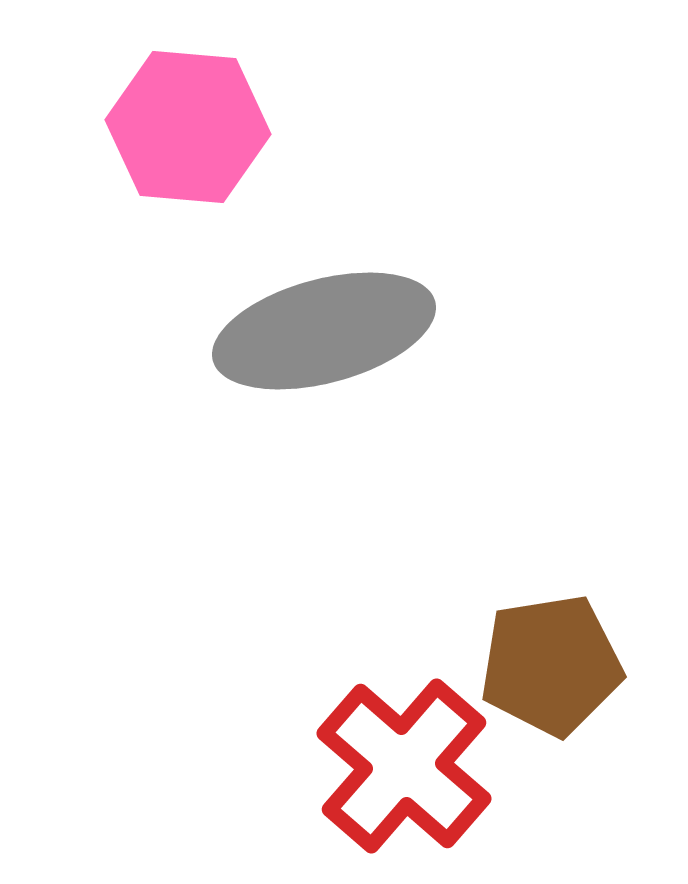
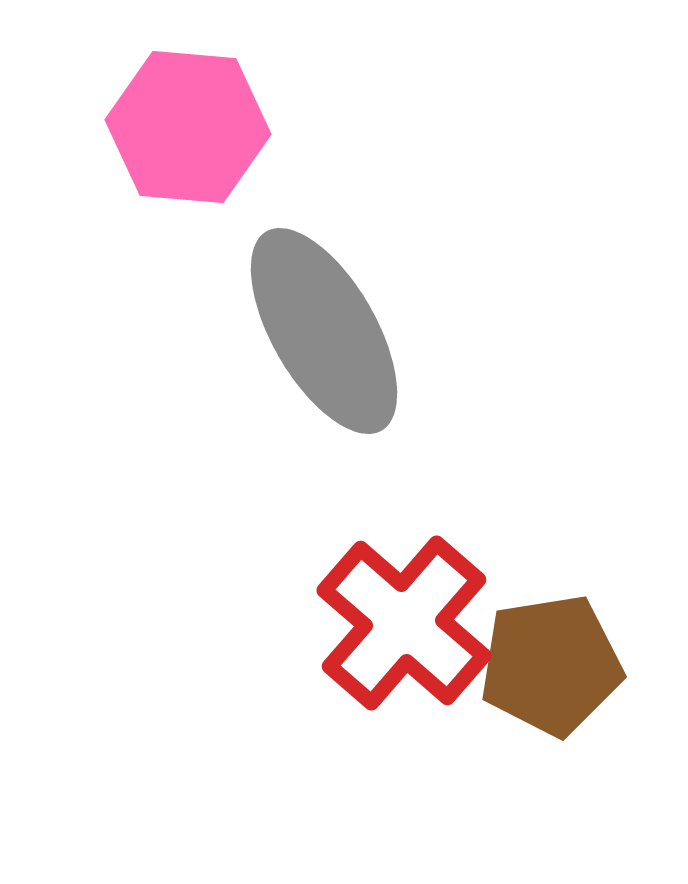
gray ellipse: rotated 75 degrees clockwise
red cross: moved 143 px up
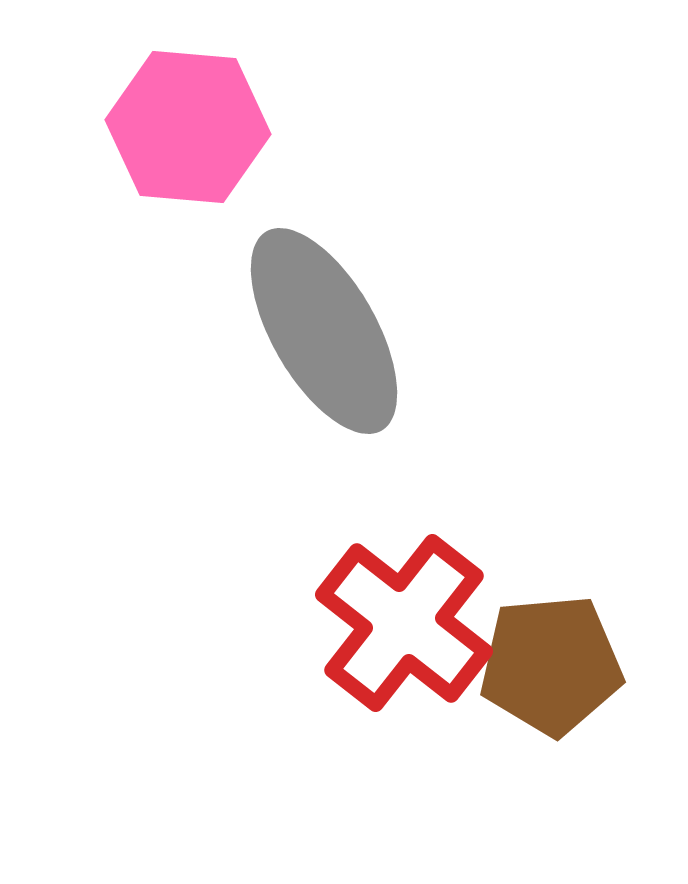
red cross: rotated 3 degrees counterclockwise
brown pentagon: rotated 4 degrees clockwise
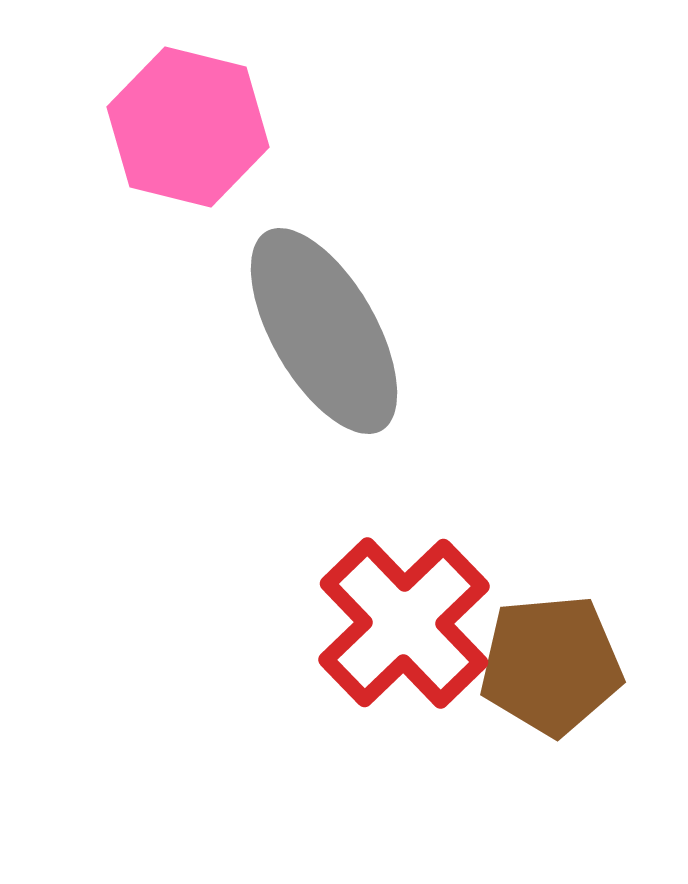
pink hexagon: rotated 9 degrees clockwise
red cross: rotated 8 degrees clockwise
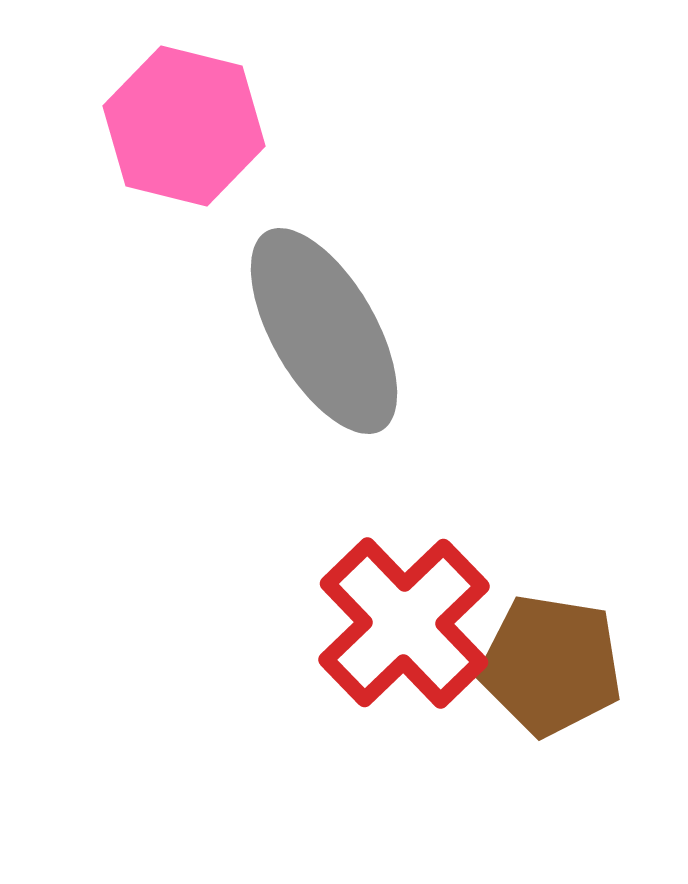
pink hexagon: moved 4 px left, 1 px up
brown pentagon: rotated 14 degrees clockwise
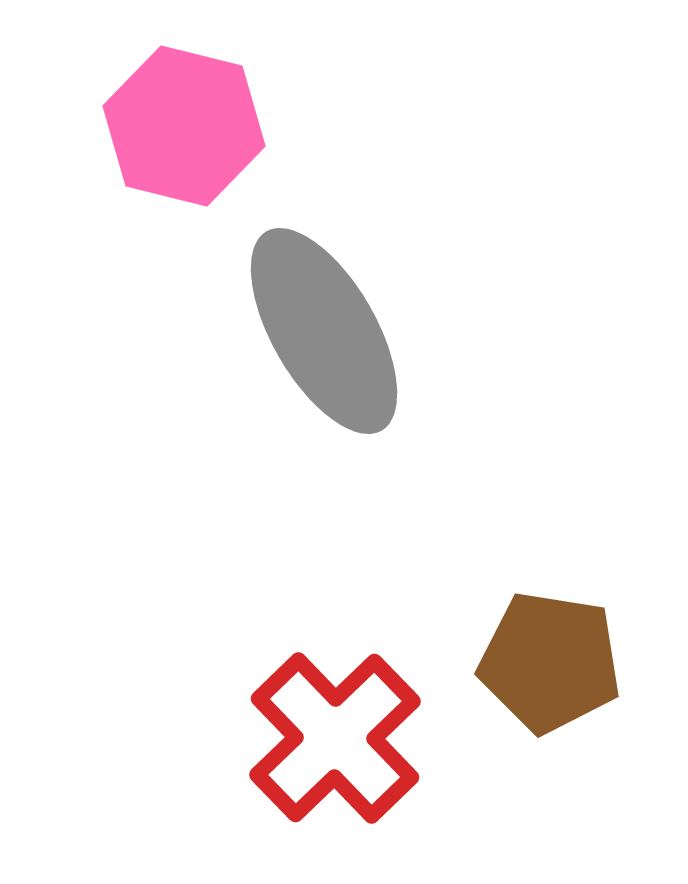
red cross: moved 69 px left, 115 px down
brown pentagon: moved 1 px left, 3 px up
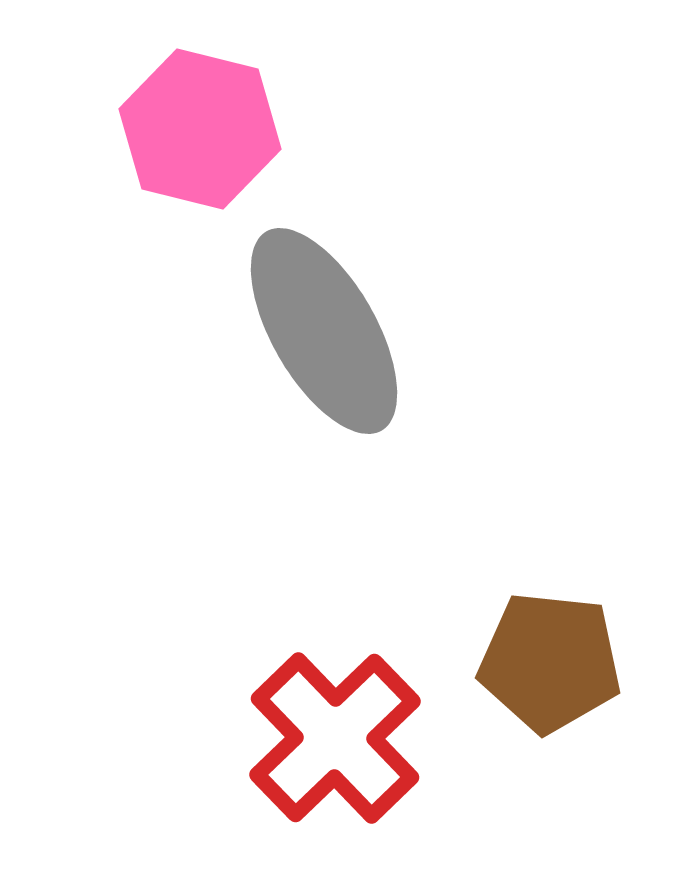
pink hexagon: moved 16 px right, 3 px down
brown pentagon: rotated 3 degrees counterclockwise
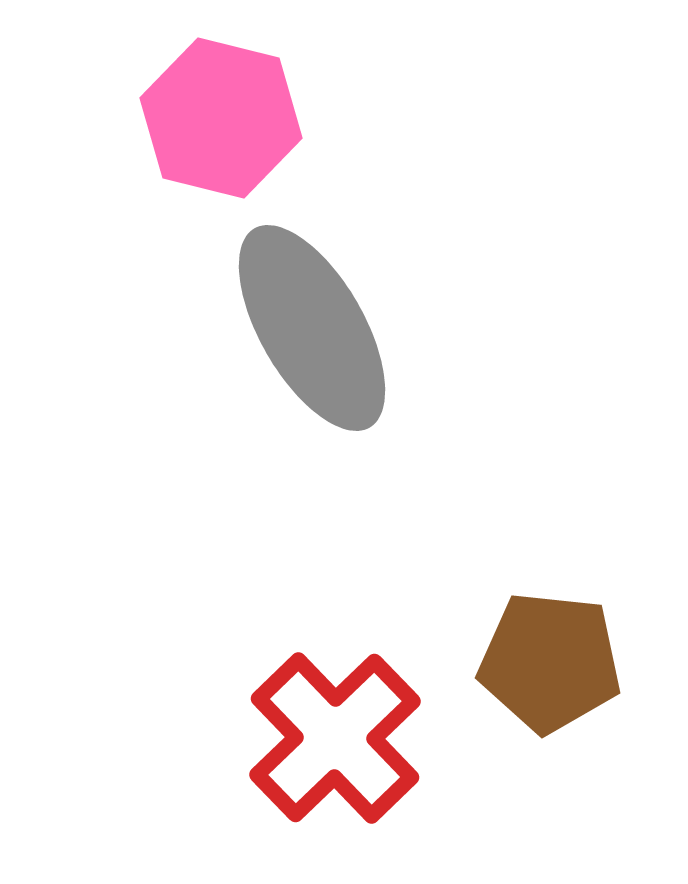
pink hexagon: moved 21 px right, 11 px up
gray ellipse: moved 12 px left, 3 px up
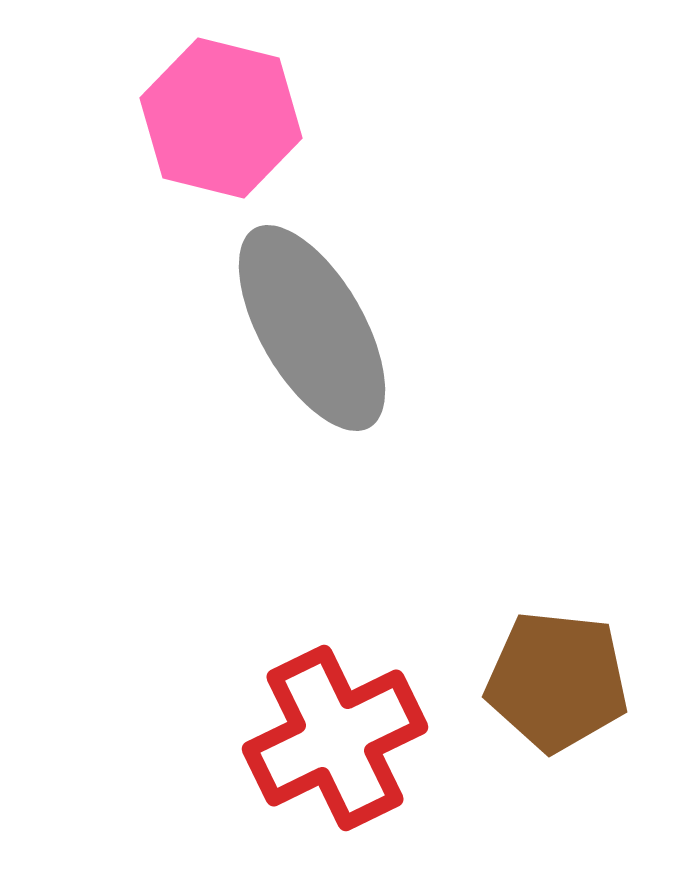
brown pentagon: moved 7 px right, 19 px down
red cross: rotated 18 degrees clockwise
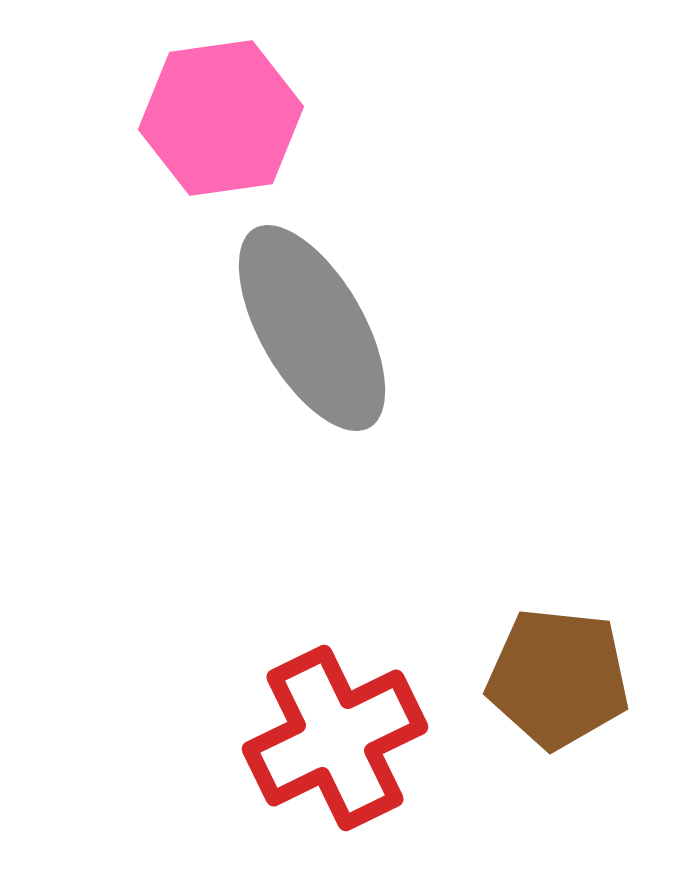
pink hexagon: rotated 22 degrees counterclockwise
brown pentagon: moved 1 px right, 3 px up
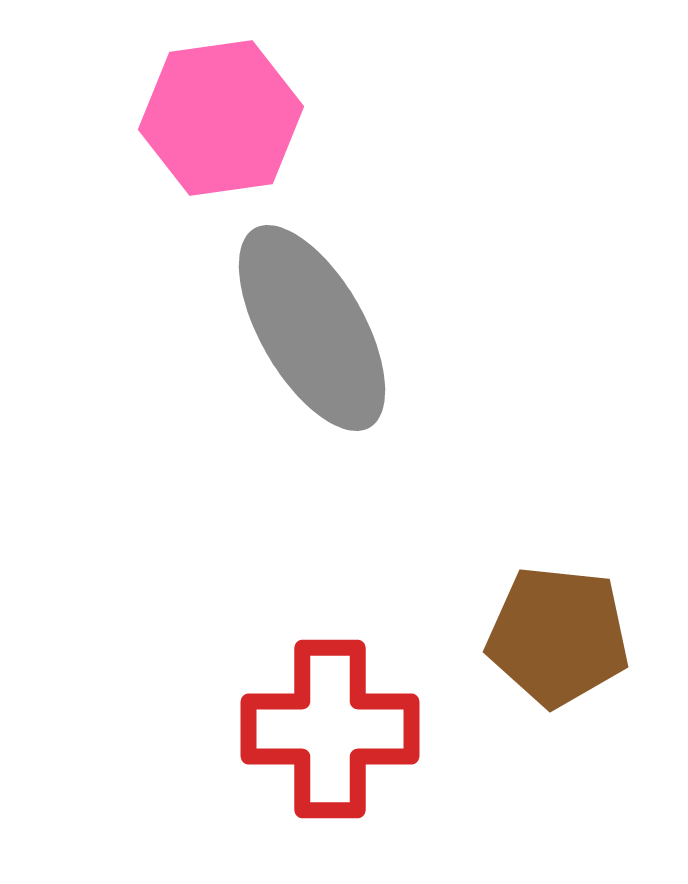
brown pentagon: moved 42 px up
red cross: moved 5 px left, 9 px up; rotated 26 degrees clockwise
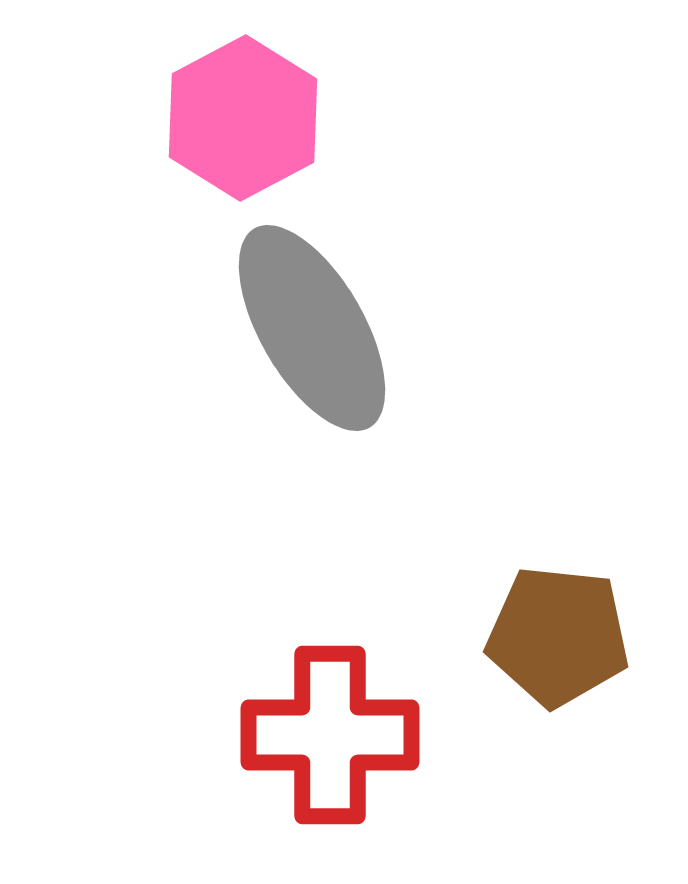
pink hexagon: moved 22 px right; rotated 20 degrees counterclockwise
red cross: moved 6 px down
